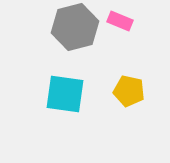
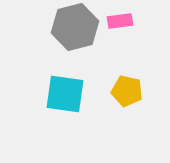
pink rectangle: rotated 30 degrees counterclockwise
yellow pentagon: moved 2 px left
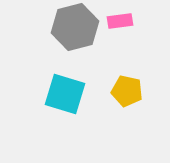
cyan square: rotated 9 degrees clockwise
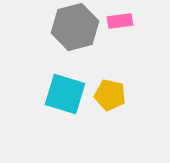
yellow pentagon: moved 17 px left, 4 px down
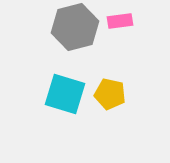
yellow pentagon: moved 1 px up
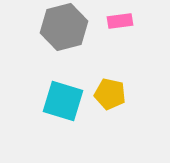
gray hexagon: moved 11 px left
cyan square: moved 2 px left, 7 px down
